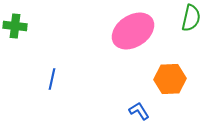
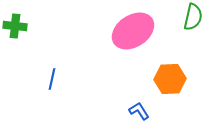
green semicircle: moved 2 px right, 1 px up
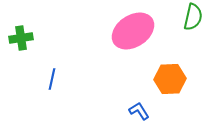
green cross: moved 6 px right, 12 px down; rotated 15 degrees counterclockwise
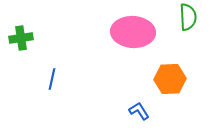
green semicircle: moved 5 px left; rotated 16 degrees counterclockwise
pink ellipse: moved 1 px down; rotated 36 degrees clockwise
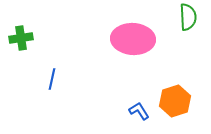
pink ellipse: moved 7 px down
orange hexagon: moved 5 px right, 22 px down; rotated 16 degrees counterclockwise
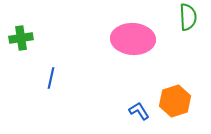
blue line: moved 1 px left, 1 px up
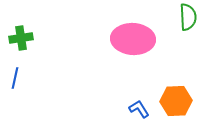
blue line: moved 36 px left
orange hexagon: moved 1 px right; rotated 16 degrees clockwise
blue L-shape: moved 2 px up
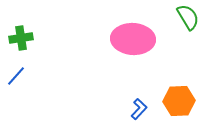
green semicircle: rotated 28 degrees counterclockwise
blue line: moved 1 px right, 2 px up; rotated 30 degrees clockwise
orange hexagon: moved 3 px right
blue L-shape: rotated 75 degrees clockwise
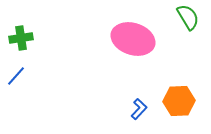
pink ellipse: rotated 15 degrees clockwise
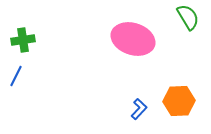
green cross: moved 2 px right, 2 px down
blue line: rotated 15 degrees counterclockwise
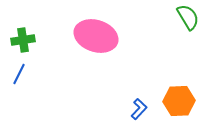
pink ellipse: moved 37 px left, 3 px up
blue line: moved 3 px right, 2 px up
